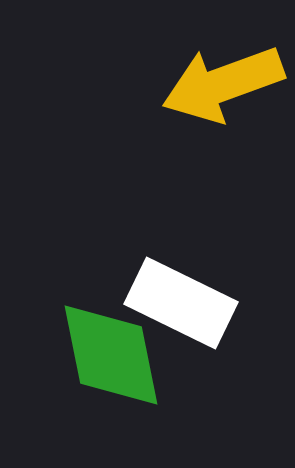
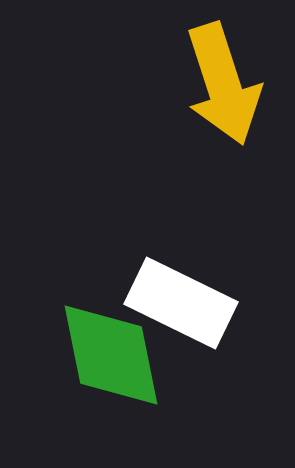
yellow arrow: rotated 88 degrees counterclockwise
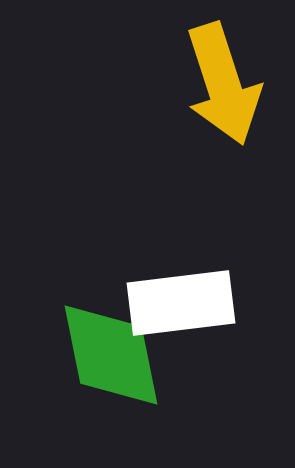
white rectangle: rotated 33 degrees counterclockwise
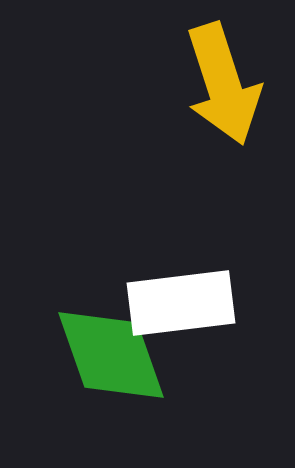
green diamond: rotated 8 degrees counterclockwise
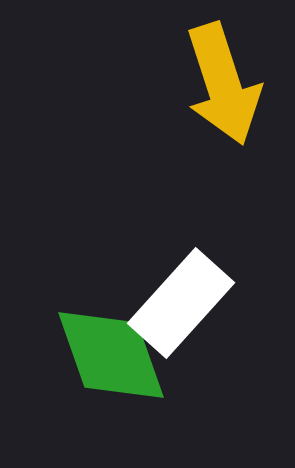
white rectangle: rotated 41 degrees counterclockwise
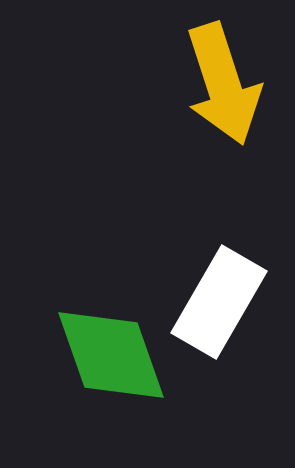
white rectangle: moved 38 px right, 1 px up; rotated 12 degrees counterclockwise
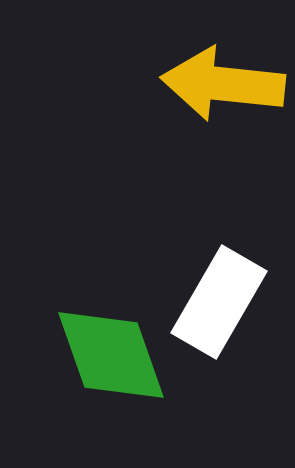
yellow arrow: rotated 114 degrees clockwise
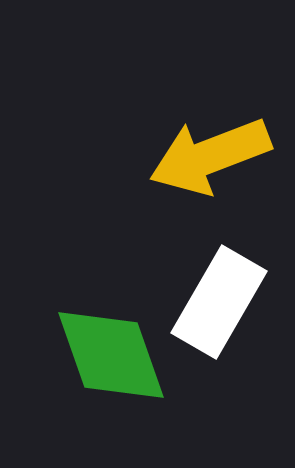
yellow arrow: moved 13 px left, 72 px down; rotated 27 degrees counterclockwise
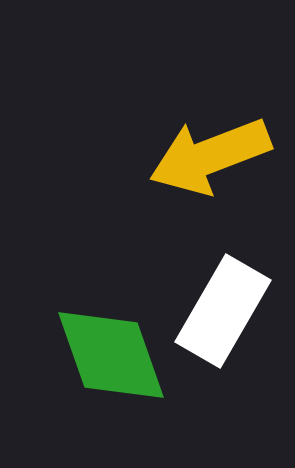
white rectangle: moved 4 px right, 9 px down
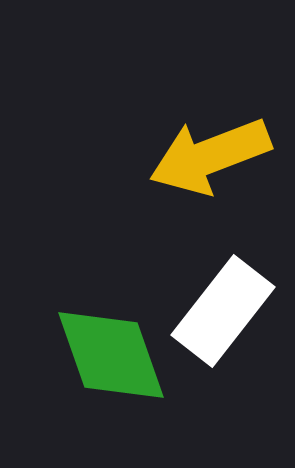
white rectangle: rotated 8 degrees clockwise
